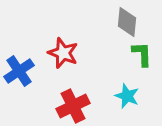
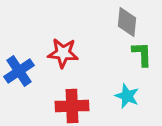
red star: rotated 16 degrees counterclockwise
red cross: moved 1 px left; rotated 24 degrees clockwise
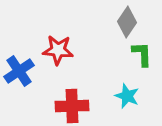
gray diamond: rotated 28 degrees clockwise
red star: moved 5 px left, 3 px up
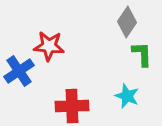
red star: moved 9 px left, 4 px up
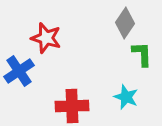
gray diamond: moved 2 px left, 1 px down
red star: moved 3 px left, 8 px up; rotated 12 degrees clockwise
cyan star: moved 1 px left, 1 px down
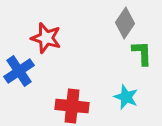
green L-shape: moved 1 px up
red cross: rotated 8 degrees clockwise
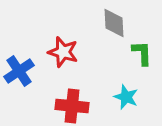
gray diamond: moved 11 px left; rotated 36 degrees counterclockwise
red star: moved 17 px right, 14 px down
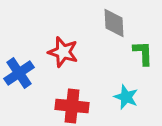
green L-shape: moved 1 px right
blue cross: moved 2 px down
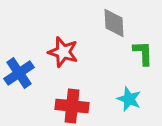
cyan star: moved 3 px right, 2 px down
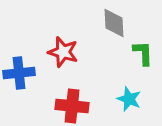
blue cross: rotated 28 degrees clockwise
